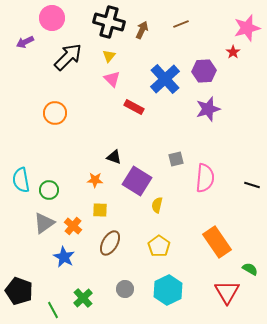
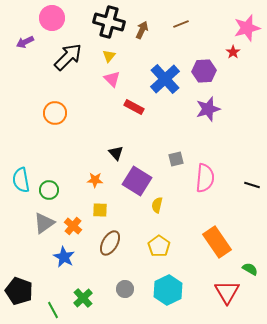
black triangle: moved 2 px right, 4 px up; rotated 28 degrees clockwise
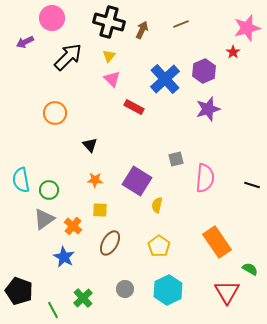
purple hexagon: rotated 20 degrees counterclockwise
black triangle: moved 26 px left, 8 px up
gray triangle: moved 4 px up
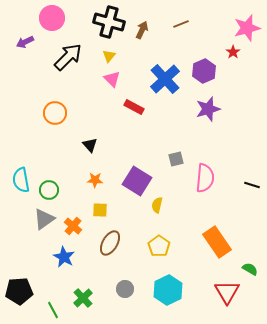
black pentagon: rotated 24 degrees counterclockwise
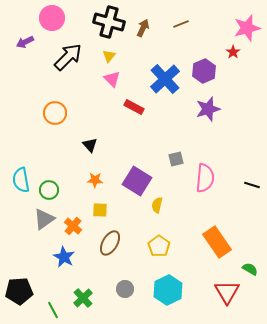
brown arrow: moved 1 px right, 2 px up
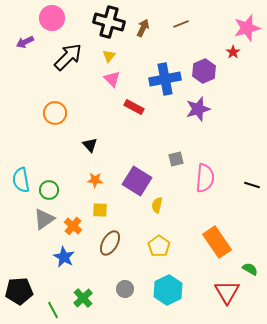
blue cross: rotated 32 degrees clockwise
purple star: moved 10 px left
